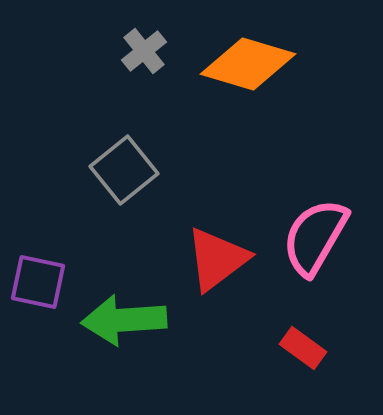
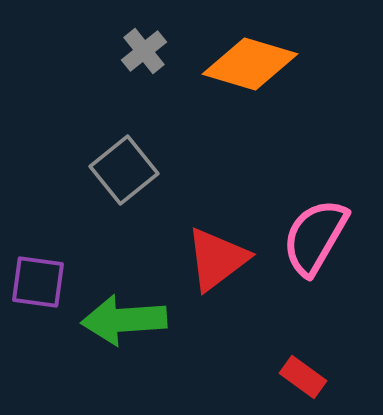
orange diamond: moved 2 px right
purple square: rotated 4 degrees counterclockwise
red rectangle: moved 29 px down
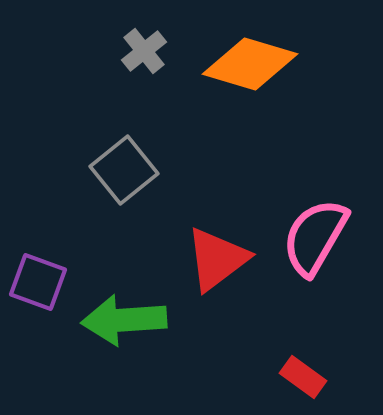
purple square: rotated 12 degrees clockwise
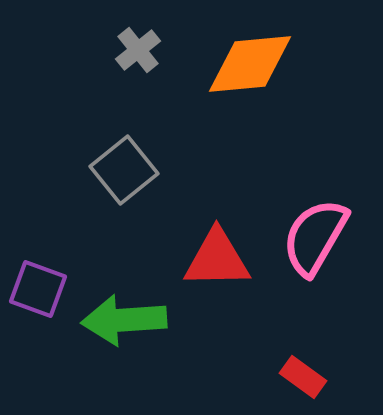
gray cross: moved 6 px left, 1 px up
orange diamond: rotated 22 degrees counterclockwise
red triangle: rotated 36 degrees clockwise
purple square: moved 7 px down
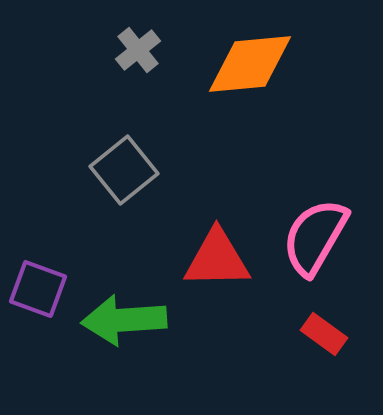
red rectangle: moved 21 px right, 43 px up
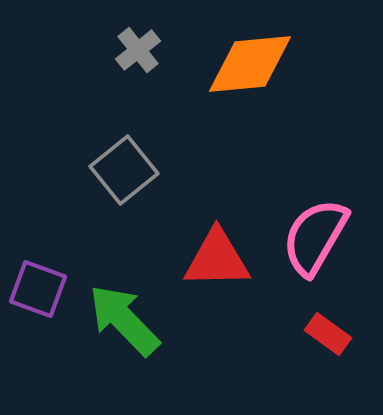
green arrow: rotated 50 degrees clockwise
red rectangle: moved 4 px right
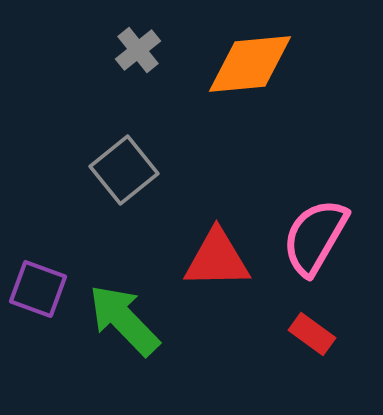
red rectangle: moved 16 px left
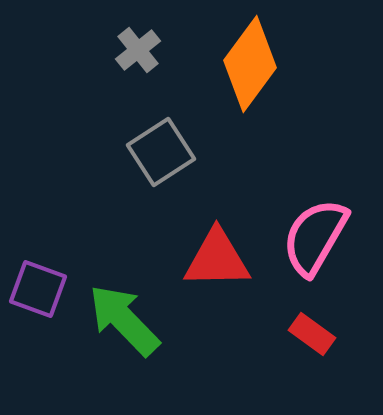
orange diamond: rotated 48 degrees counterclockwise
gray square: moved 37 px right, 18 px up; rotated 6 degrees clockwise
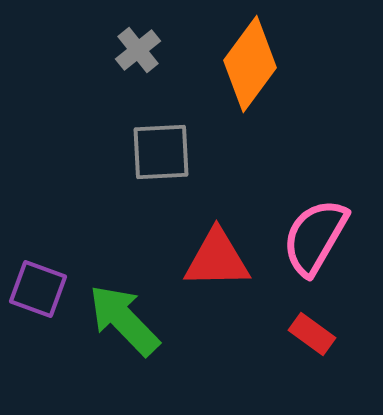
gray square: rotated 30 degrees clockwise
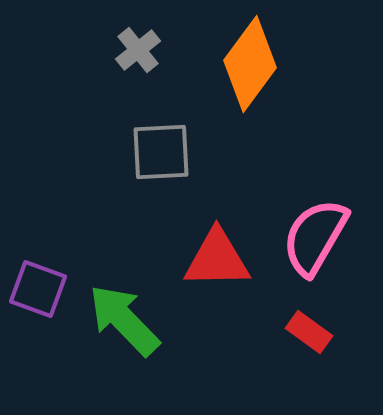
red rectangle: moved 3 px left, 2 px up
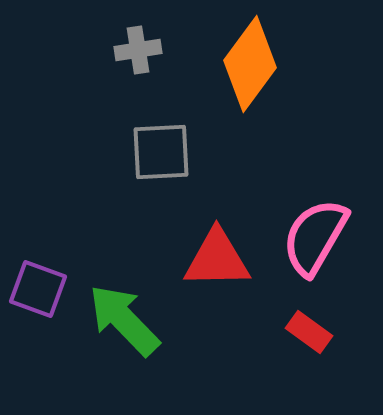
gray cross: rotated 30 degrees clockwise
